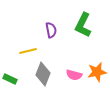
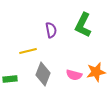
orange star: moved 1 px left
green rectangle: rotated 32 degrees counterclockwise
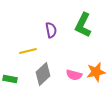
gray diamond: rotated 25 degrees clockwise
green rectangle: rotated 16 degrees clockwise
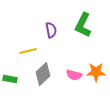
orange star: rotated 12 degrees clockwise
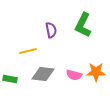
gray diamond: rotated 50 degrees clockwise
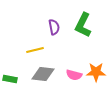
purple semicircle: moved 3 px right, 3 px up
yellow line: moved 7 px right, 1 px up
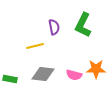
yellow line: moved 4 px up
orange star: moved 3 px up
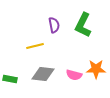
purple semicircle: moved 2 px up
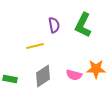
gray diamond: moved 2 px down; rotated 40 degrees counterclockwise
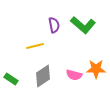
green L-shape: rotated 75 degrees counterclockwise
green rectangle: moved 1 px right; rotated 24 degrees clockwise
